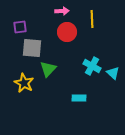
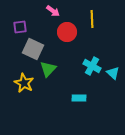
pink arrow: moved 9 px left; rotated 40 degrees clockwise
gray square: moved 1 px right, 1 px down; rotated 20 degrees clockwise
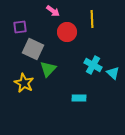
cyan cross: moved 1 px right, 1 px up
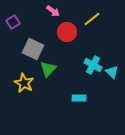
yellow line: rotated 54 degrees clockwise
purple square: moved 7 px left, 5 px up; rotated 24 degrees counterclockwise
cyan triangle: moved 1 px left, 1 px up
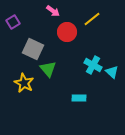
green triangle: rotated 24 degrees counterclockwise
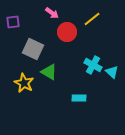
pink arrow: moved 1 px left, 2 px down
purple square: rotated 24 degrees clockwise
green triangle: moved 1 px right, 3 px down; rotated 18 degrees counterclockwise
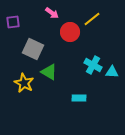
red circle: moved 3 px right
cyan triangle: rotated 40 degrees counterclockwise
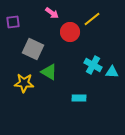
yellow star: rotated 24 degrees counterclockwise
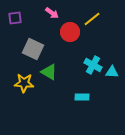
purple square: moved 2 px right, 4 px up
cyan rectangle: moved 3 px right, 1 px up
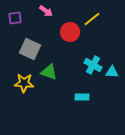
pink arrow: moved 6 px left, 2 px up
gray square: moved 3 px left
green triangle: rotated 12 degrees counterclockwise
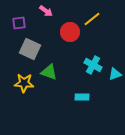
purple square: moved 4 px right, 5 px down
cyan triangle: moved 3 px right, 2 px down; rotated 24 degrees counterclockwise
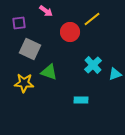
cyan cross: rotated 18 degrees clockwise
cyan rectangle: moved 1 px left, 3 px down
